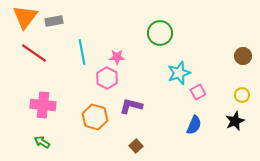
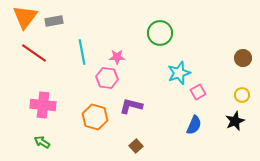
brown circle: moved 2 px down
pink hexagon: rotated 20 degrees counterclockwise
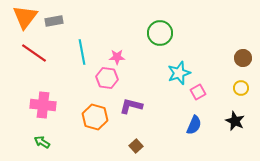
yellow circle: moved 1 px left, 7 px up
black star: rotated 24 degrees counterclockwise
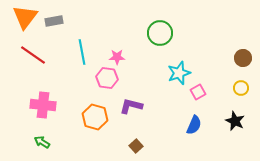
red line: moved 1 px left, 2 px down
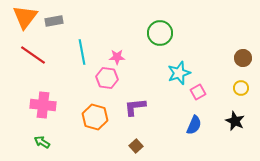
purple L-shape: moved 4 px right, 1 px down; rotated 20 degrees counterclockwise
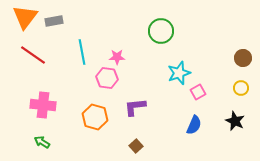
green circle: moved 1 px right, 2 px up
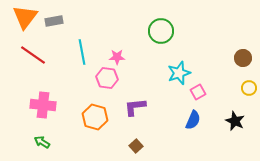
yellow circle: moved 8 px right
blue semicircle: moved 1 px left, 5 px up
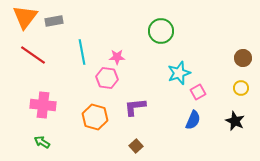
yellow circle: moved 8 px left
